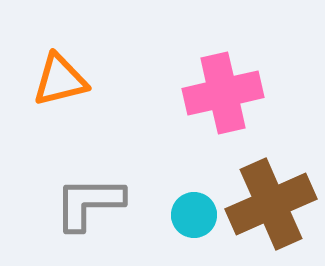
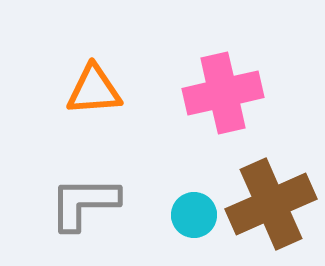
orange triangle: moved 34 px right, 10 px down; rotated 10 degrees clockwise
gray L-shape: moved 5 px left
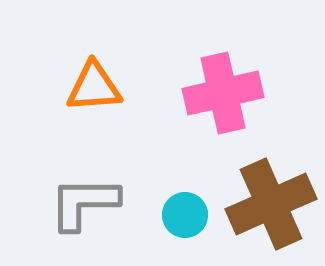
orange triangle: moved 3 px up
cyan circle: moved 9 px left
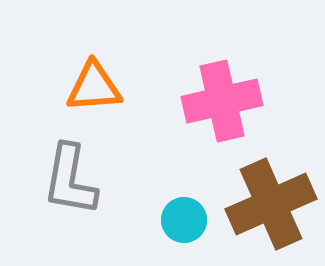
pink cross: moved 1 px left, 8 px down
gray L-shape: moved 14 px left, 23 px up; rotated 80 degrees counterclockwise
cyan circle: moved 1 px left, 5 px down
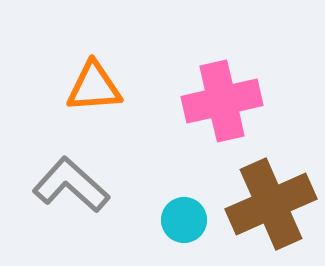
gray L-shape: moved 1 px right, 5 px down; rotated 122 degrees clockwise
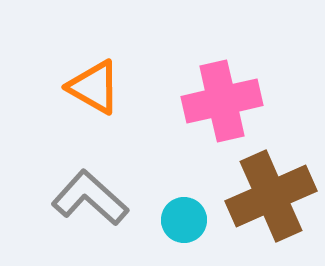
orange triangle: rotated 34 degrees clockwise
gray L-shape: moved 19 px right, 13 px down
brown cross: moved 8 px up
